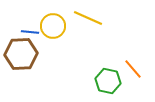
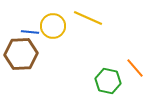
orange line: moved 2 px right, 1 px up
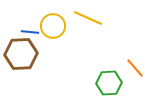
green hexagon: moved 1 px right, 2 px down; rotated 15 degrees counterclockwise
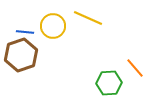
blue line: moved 5 px left
brown hexagon: moved 1 px down; rotated 16 degrees counterclockwise
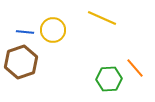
yellow line: moved 14 px right
yellow circle: moved 4 px down
brown hexagon: moved 7 px down
green hexagon: moved 4 px up
